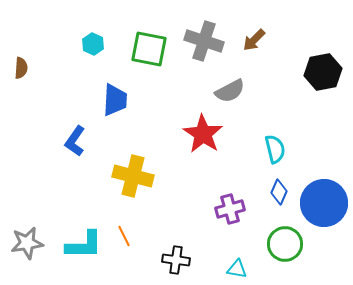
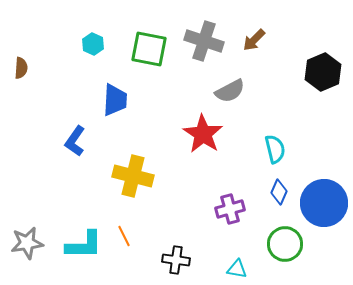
black hexagon: rotated 12 degrees counterclockwise
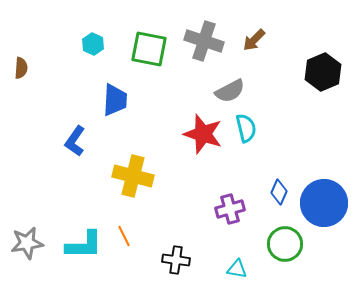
red star: rotated 15 degrees counterclockwise
cyan semicircle: moved 29 px left, 21 px up
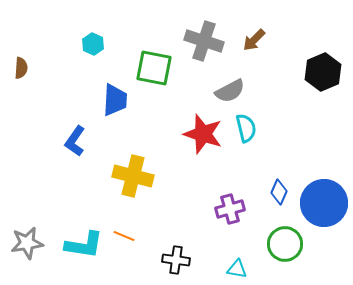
green square: moved 5 px right, 19 px down
orange line: rotated 40 degrees counterclockwise
cyan L-shape: rotated 9 degrees clockwise
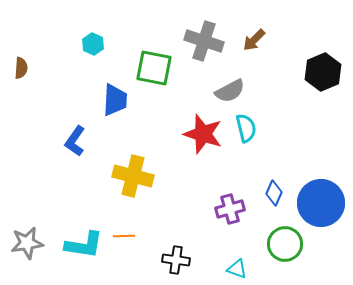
blue diamond: moved 5 px left, 1 px down
blue circle: moved 3 px left
orange line: rotated 25 degrees counterclockwise
cyan triangle: rotated 10 degrees clockwise
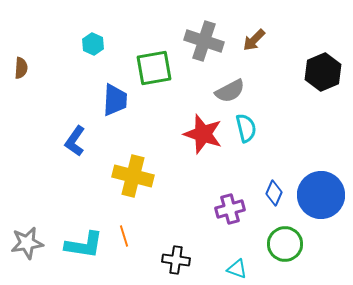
green square: rotated 21 degrees counterclockwise
blue circle: moved 8 px up
orange line: rotated 75 degrees clockwise
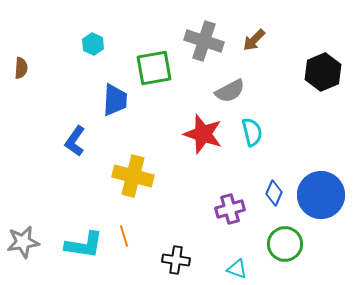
cyan semicircle: moved 6 px right, 4 px down
gray star: moved 4 px left, 1 px up
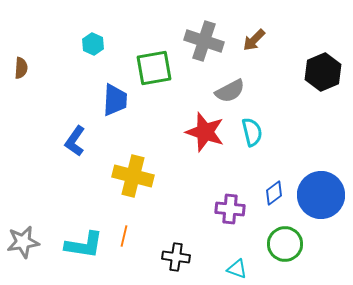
red star: moved 2 px right, 2 px up
blue diamond: rotated 30 degrees clockwise
purple cross: rotated 20 degrees clockwise
orange line: rotated 30 degrees clockwise
black cross: moved 3 px up
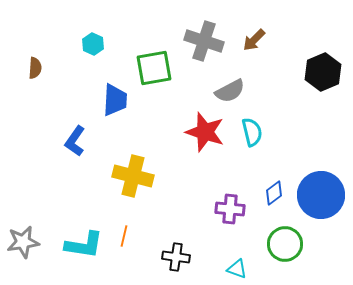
brown semicircle: moved 14 px right
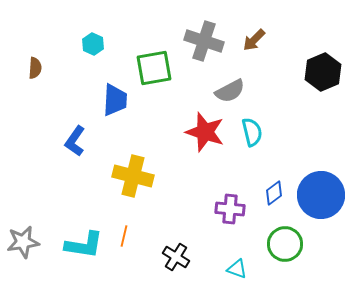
black cross: rotated 24 degrees clockwise
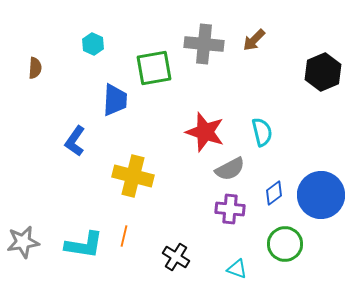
gray cross: moved 3 px down; rotated 12 degrees counterclockwise
gray semicircle: moved 78 px down
cyan semicircle: moved 10 px right
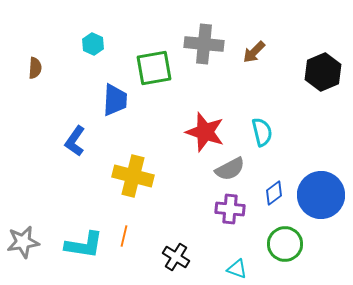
brown arrow: moved 12 px down
